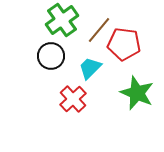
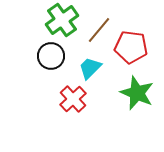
red pentagon: moved 7 px right, 3 px down
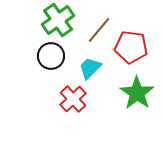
green cross: moved 4 px left
green star: rotated 12 degrees clockwise
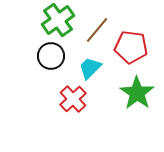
brown line: moved 2 px left
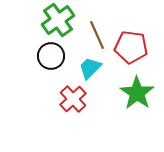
brown line: moved 5 px down; rotated 64 degrees counterclockwise
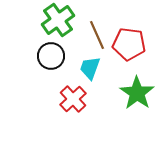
red pentagon: moved 2 px left, 3 px up
cyan trapezoid: rotated 25 degrees counterclockwise
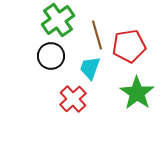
brown line: rotated 8 degrees clockwise
red pentagon: moved 2 px down; rotated 16 degrees counterclockwise
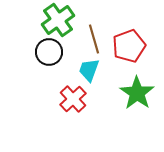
brown line: moved 3 px left, 4 px down
red pentagon: rotated 12 degrees counterclockwise
black circle: moved 2 px left, 4 px up
cyan trapezoid: moved 1 px left, 2 px down
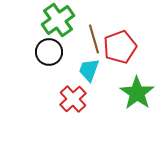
red pentagon: moved 9 px left, 1 px down
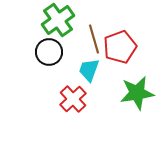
green star: rotated 28 degrees clockwise
